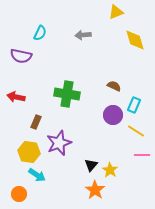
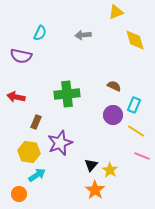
green cross: rotated 15 degrees counterclockwise
purple star: moved 1 px right
pink line: moved 1 px down; rotated 21 degrees clockwise
cyan arrow: rotated 66 degrees counterclockwise
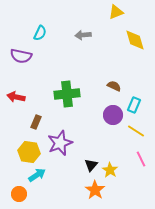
pink line: moved 1 px left, 3 px down; rotated 42 degrees clockwise
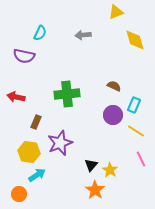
purple semicircle: moved 3 px right
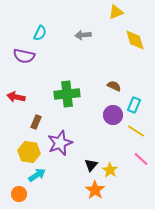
pink line: rotated 21 degrees counterclockwise
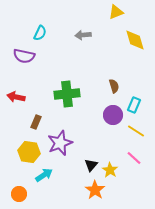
brown semicircle: rotated 48 degrees clockwise
pink line: moved 7 px left, 1 px up
cyan arrow: moved 7 px right
